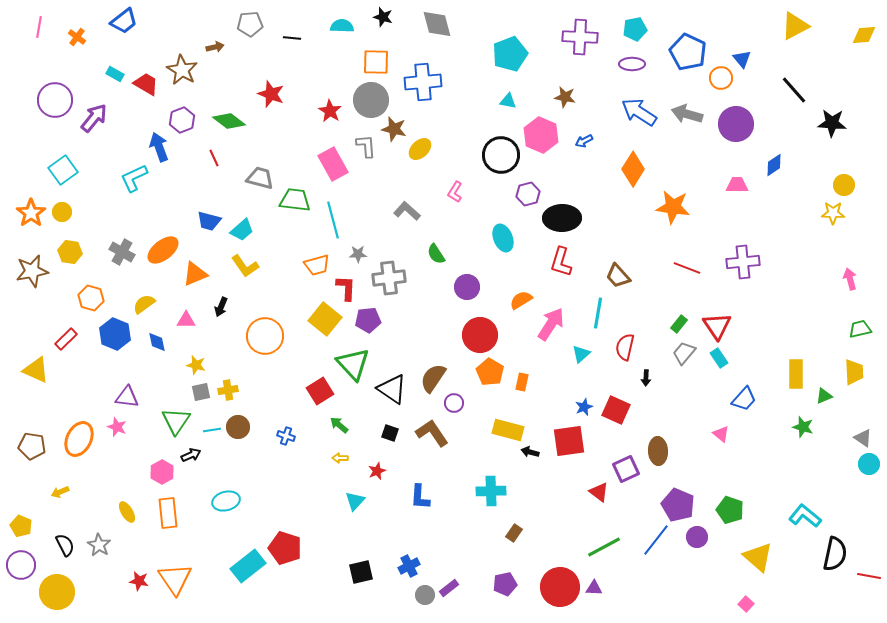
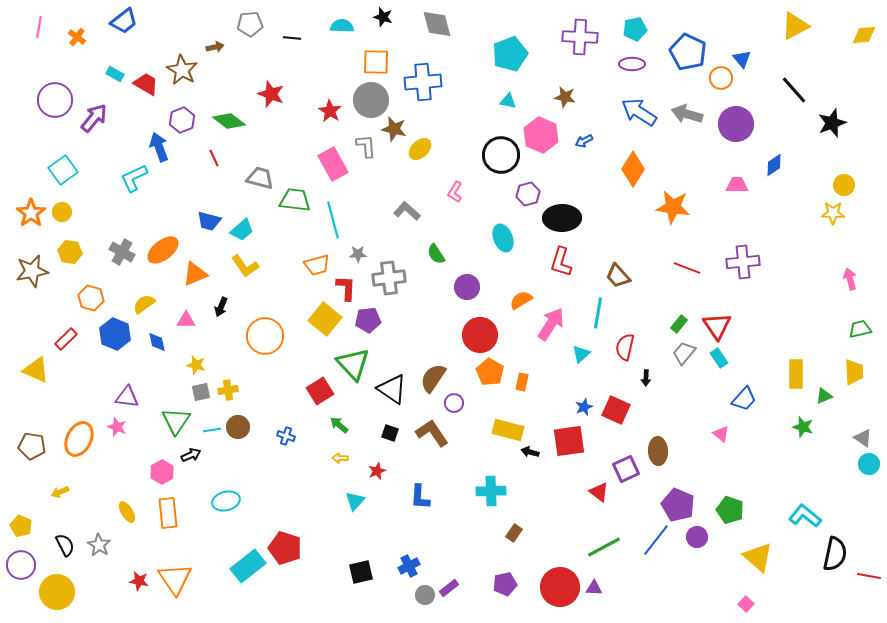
black star at (832, 123): rotated 24 degrees counterclockwise
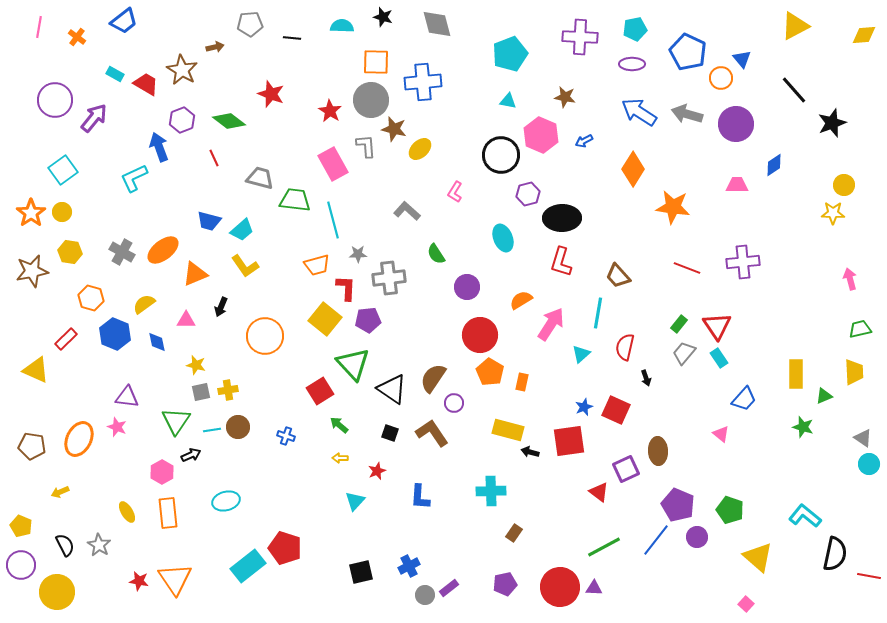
black arrow at (646, 378): rotated 21 degrees counterclockwise
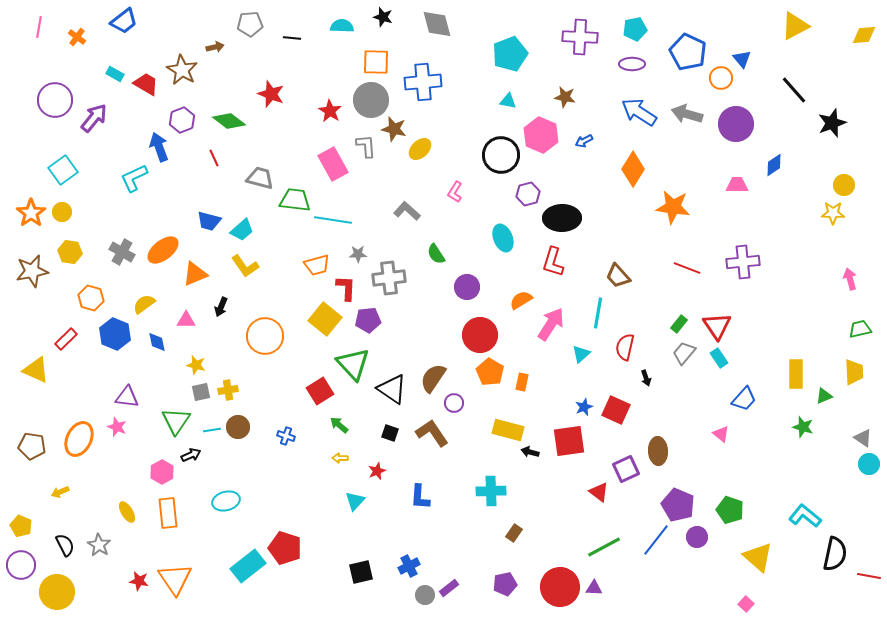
cyan line at (333, 220): rotated 66 degrees counterclockwise
red L-shape at (561, 262): moved 8 px left
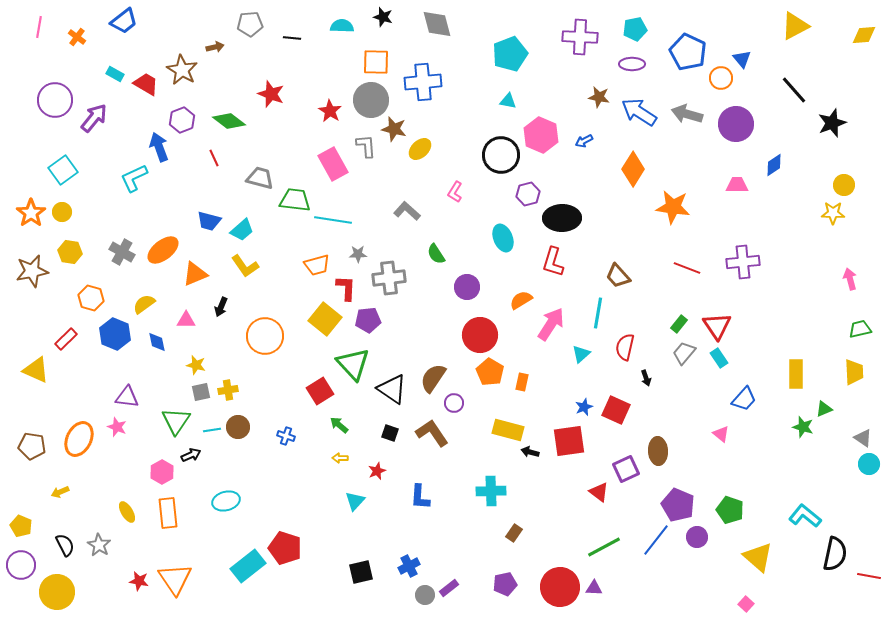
brown star at (565, 97): moved 34 px right
green triangle at (824, 396): moved 13 px down
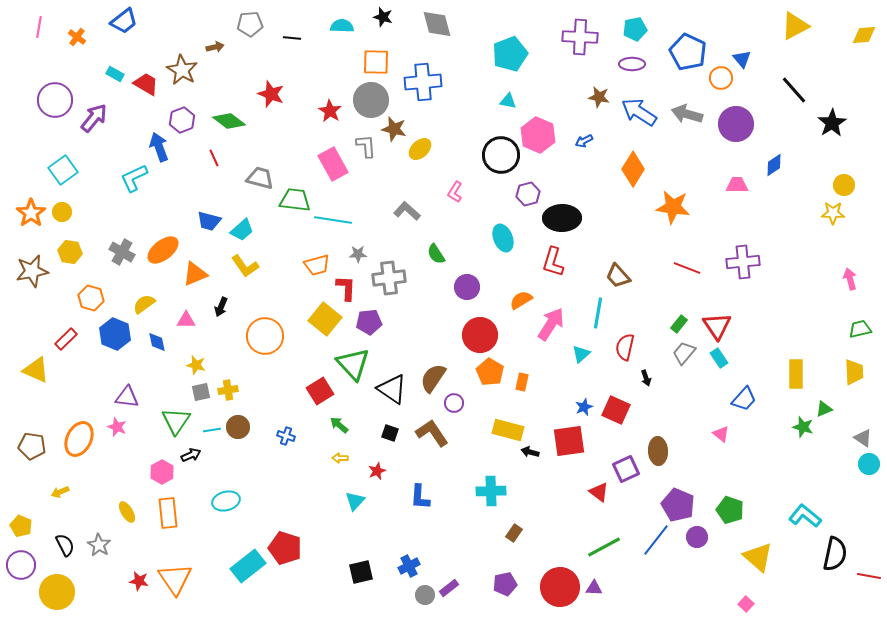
black star at (832, 123): rotated 12 degrees counterclockwise
pink hexagon at (541, 135): moved 3 px left
purple pentagon at (368, 320): moved 1 px right, 2 px down
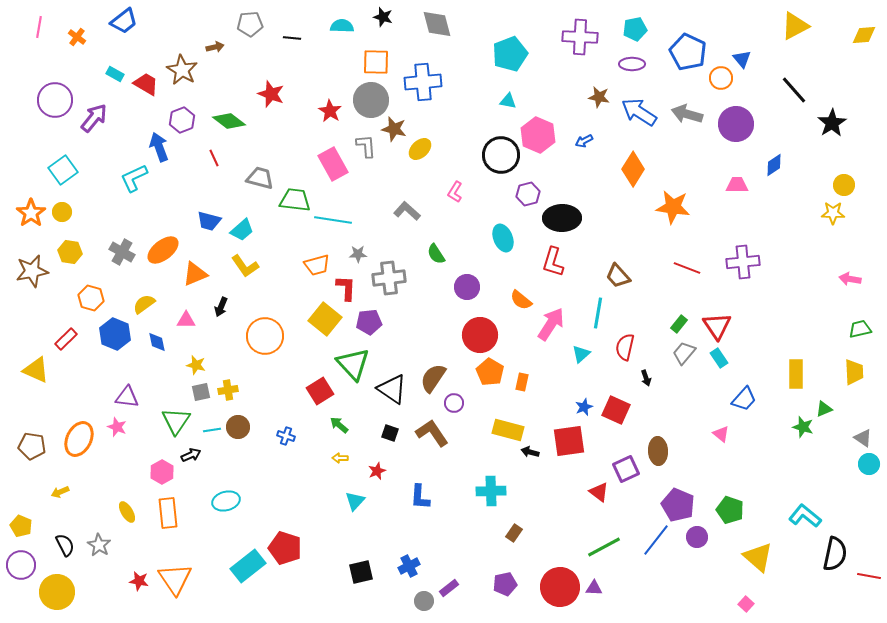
pink arrow at (850, 279): rotated 65 degrees counterclockwise
orange semicircle at (521, 300): rotated 110 degrees counterclockwise
gray circle at (425, 595): moved 1 px left, 6 px down
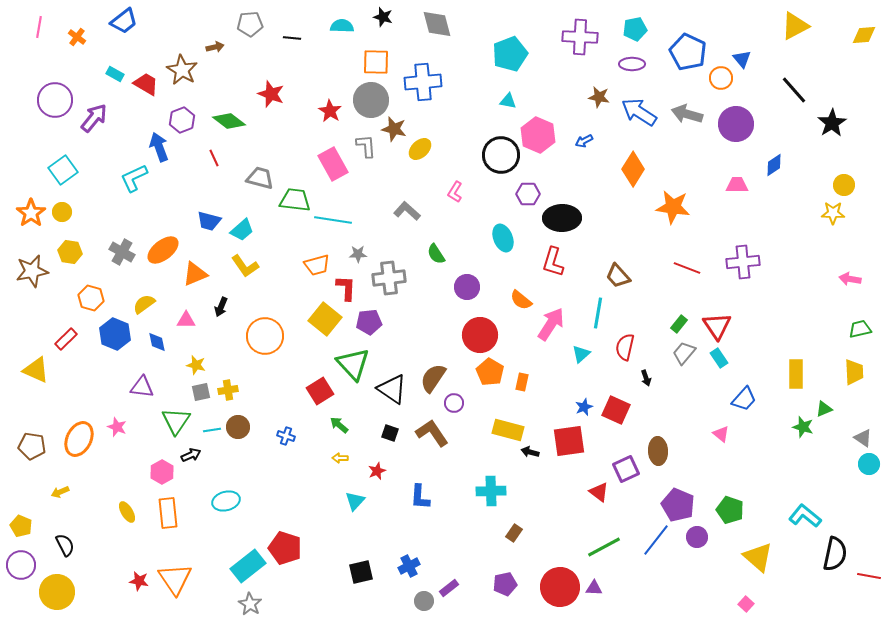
purple hexagon at (528, 194): rotated 15 degrees clockwise
purple triangle at (127, 397): moved 15 px right, 10 px up
gray star at (99, 545): moved 151 px right, 59 px down
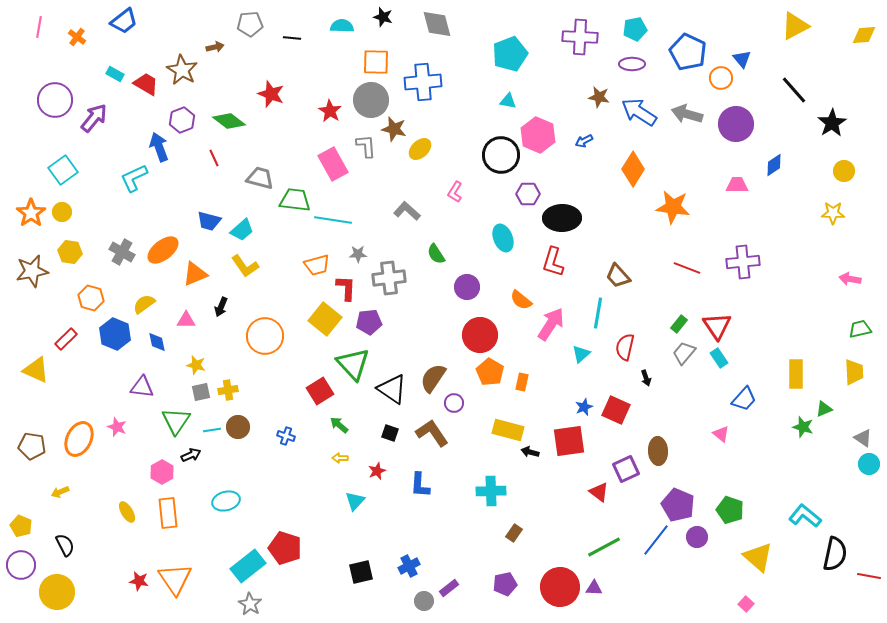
yellow circle at (844, 185): moved 14 px up
blue L-shape at (420, 497): moved 12 px up
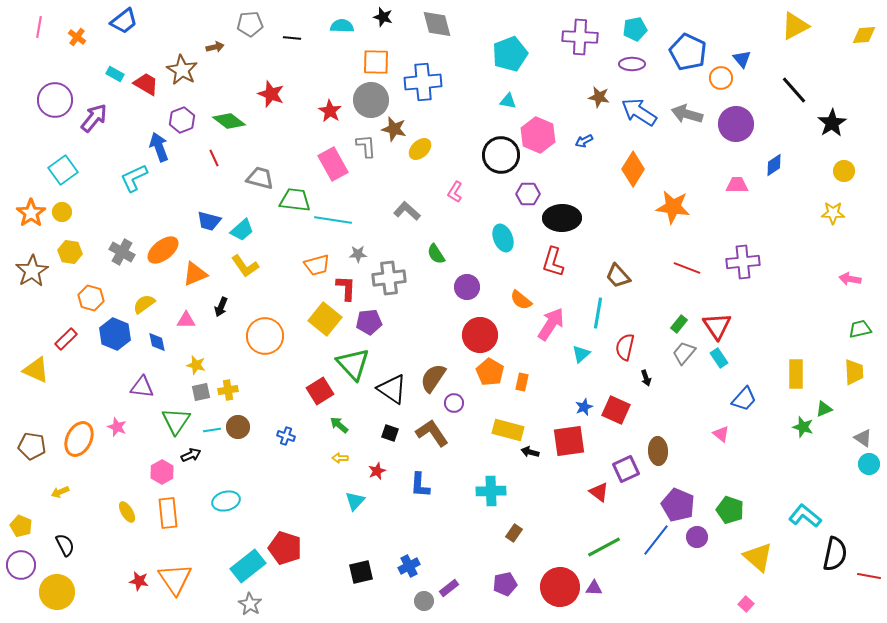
brown star at (32, 271): rotated 20 degrees counterclockwise
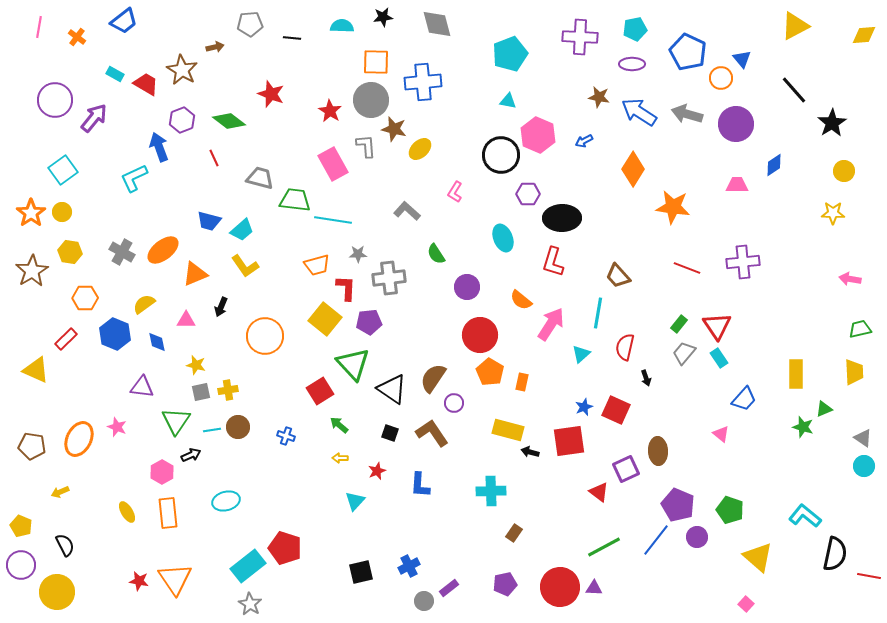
black star at (383, 17): rotated 24 degrees counterclockwise
orange hexagon at (91, 298): moved 6 px left; rotated 15 degrees counterclockwise
cyan circle at (869, 464): moved 5 px left, 2 px down
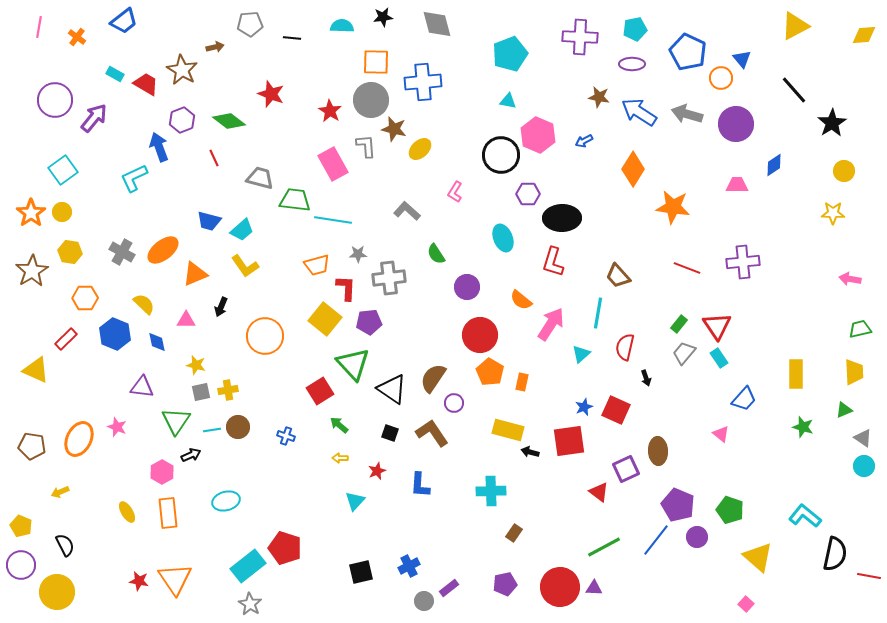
yellow semicircle at (144, 304): rotated 80 degrees clockwise
green triangle at (824, 409): moved 20 px right, 1 px down
